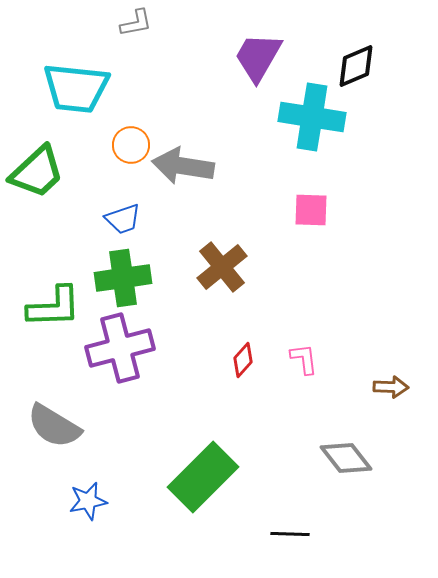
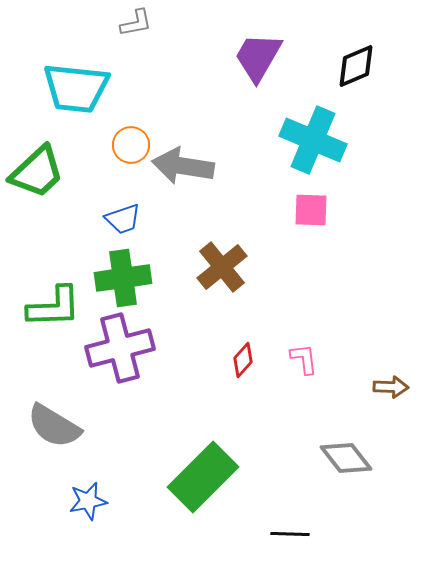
cyan cross: moved 1 px right, 23 px down; rotated 14 degrees clockwise
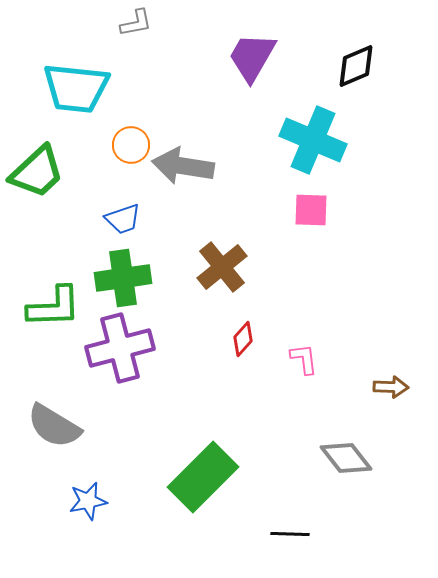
purple trapezoid: moved 6 px left
red diamond: moved 21 px up
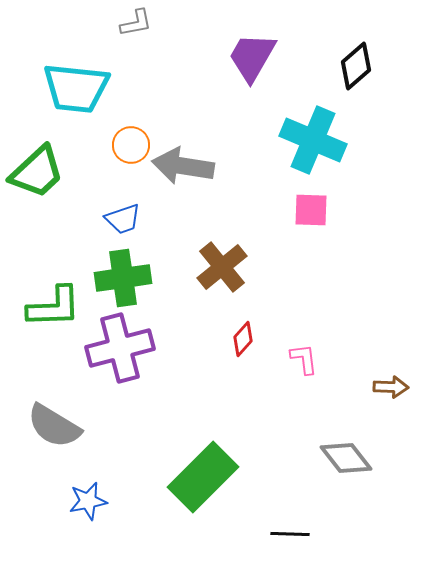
black diamond: rotated 18 degrees counterclockwise
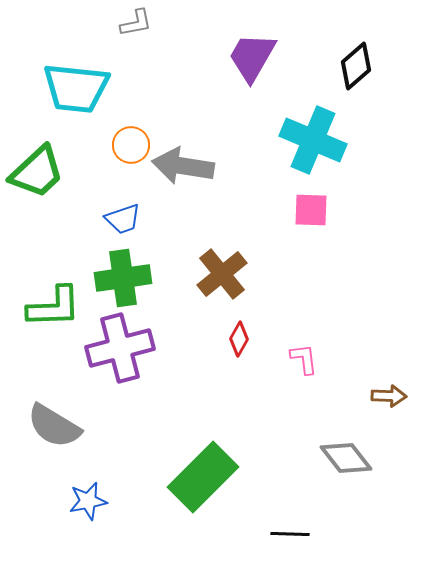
brown cross: moved 7 px down
red diamond: moved 4 px left; rotated 12 degrees counterclockwise
brown arrow: moved 2 px left, 9 px down
